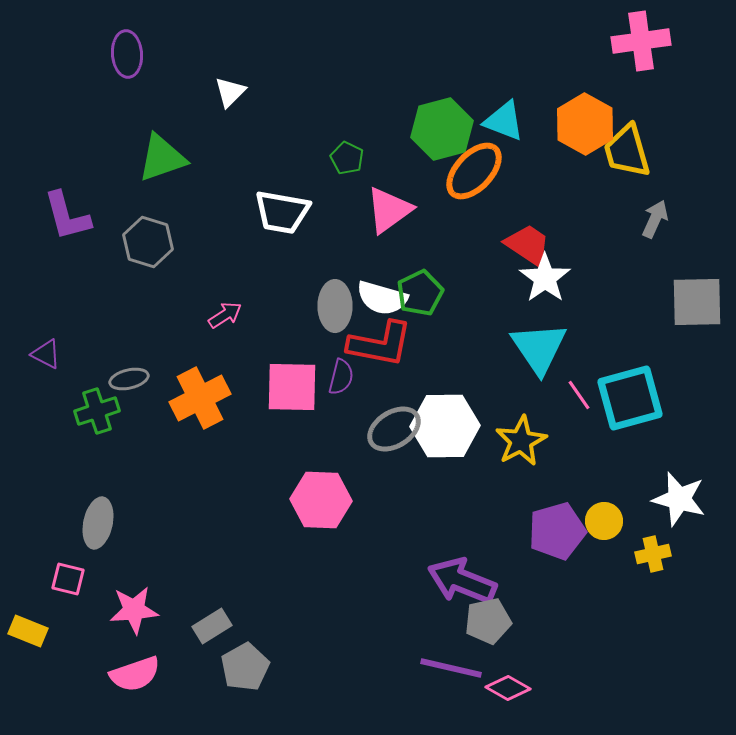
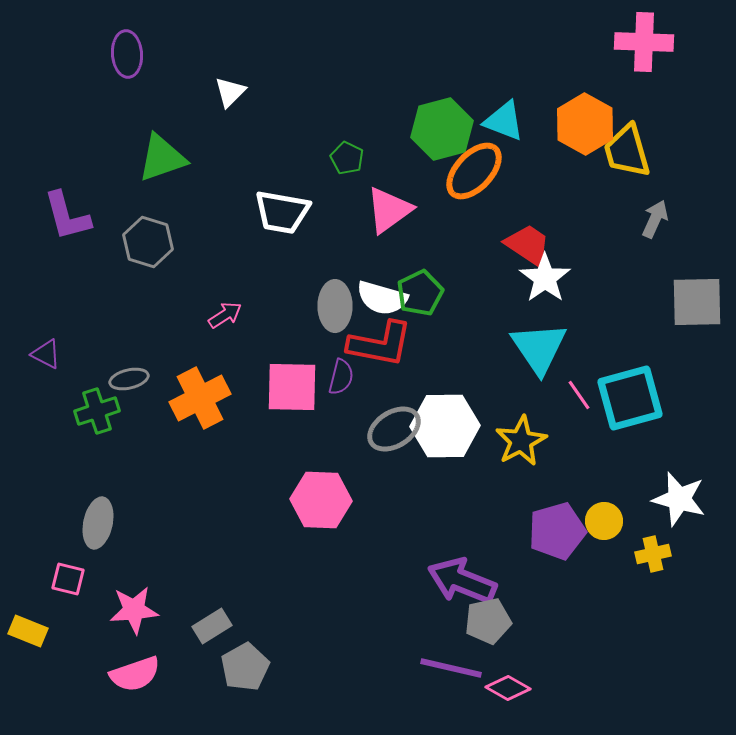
pink cross at (641, 41): moved 3 px right, 1 px down; rotated 10 degrees clockwise
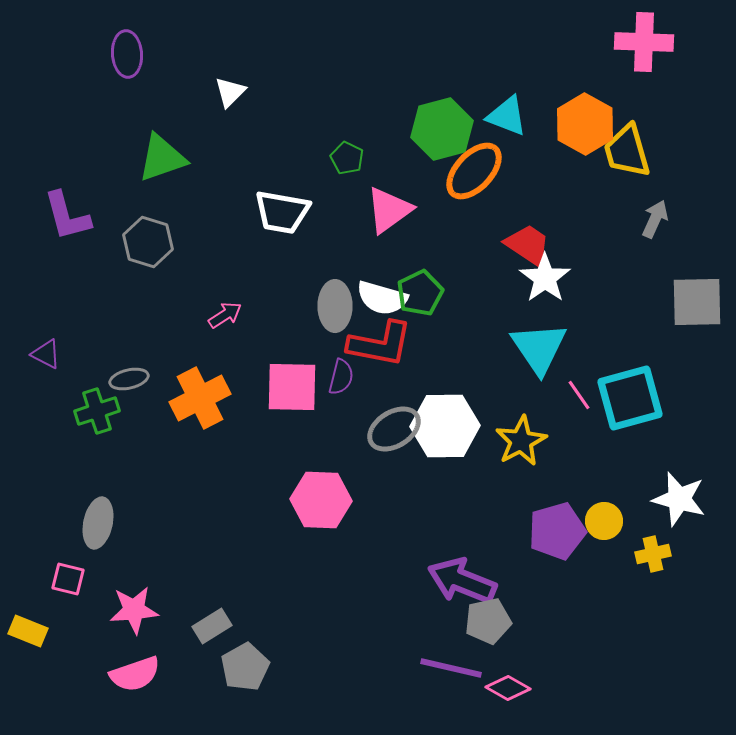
cyan triangle at (504, 121): moved 3 px right, 5 px up
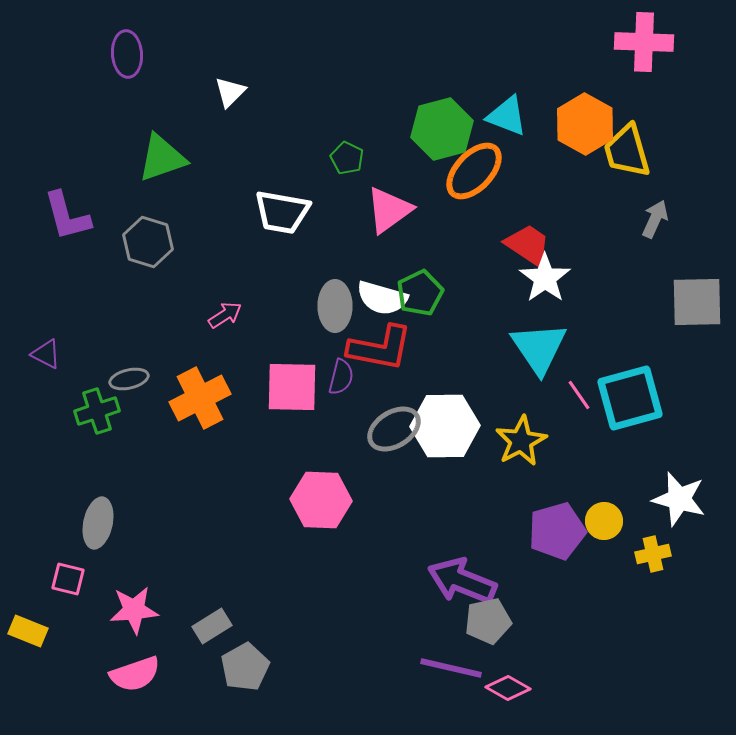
red L-shape at (380, 344): moved 4 px down
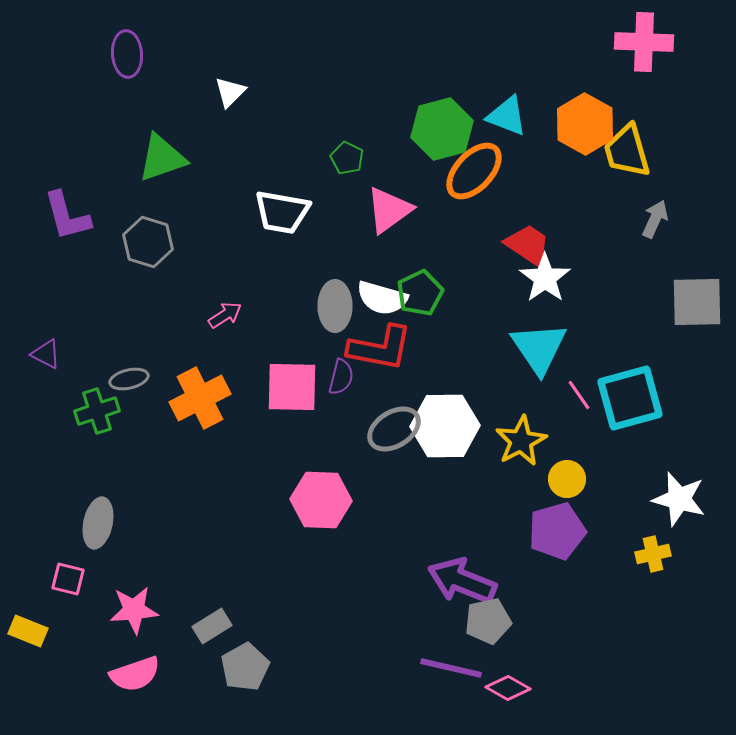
yellow circle at (604, 521): moved 37 px left, 42 px up
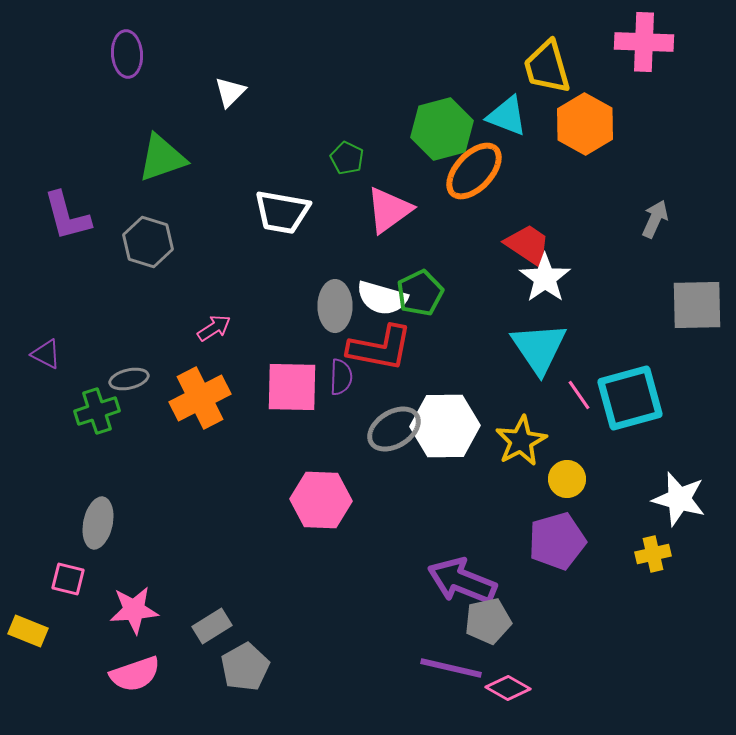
yellow trapezoid at (627, 151): moved 80 px left, 84 px up
gray square at (697, 302): moved 3 px down
pink arrow at (225, 315): moved 11 px left, 13 px down
purple semicircle at (341, 377): rotated 12 degrees counterclockwise
purple pentagon at (557, 531): moved 10 px down
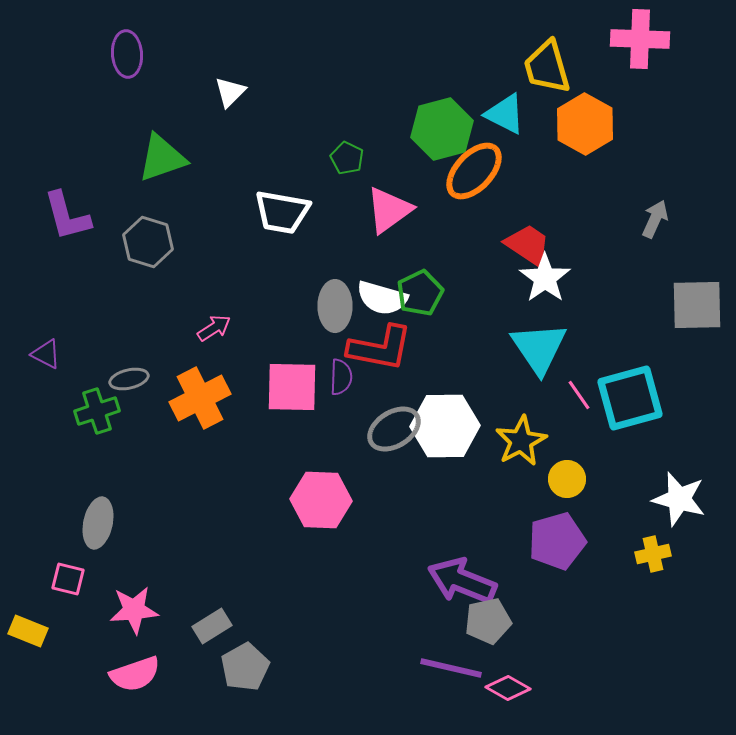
pink cross at (644, 42): moved 4 px left, 3 px up
cyan triangle at (507, 116): moved 2 px left, 2 px up; rotated 6 degrees clockwise
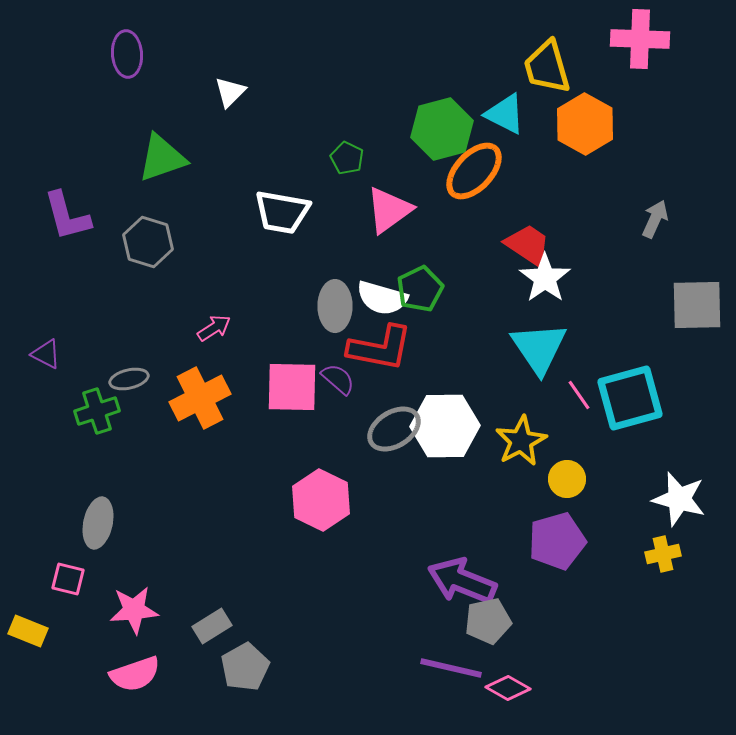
green pentagon at (420, 293): moved 4 px up
purple semicircle at (341, 377): moved 3 px left, 2 px down; rotated 51 degrees counterclockwise
pink hexagon at (321, 500): rotated 24 degrees clockwise
yellow cross at (653, 554): moved 10 px right
